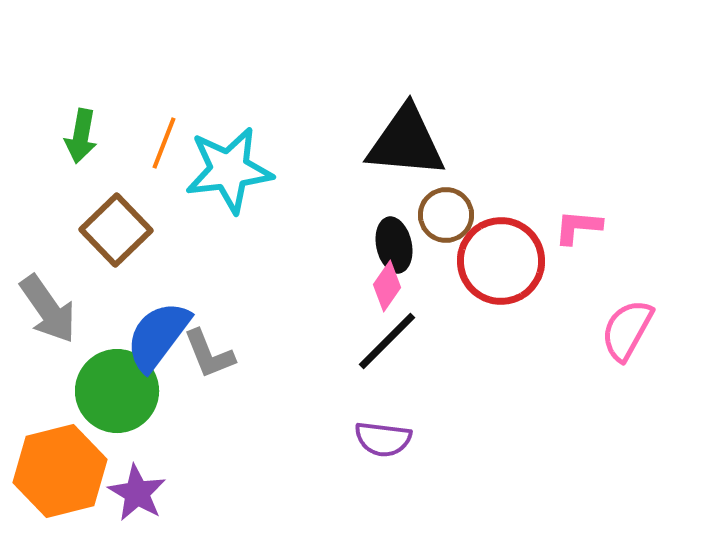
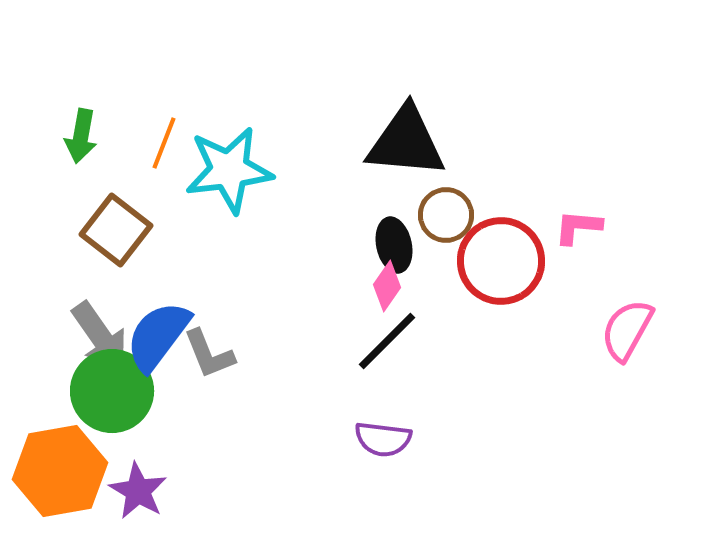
brown square: rotated 8 degrees counterclockwise
gray arrow: moved 52 px right, 27 px down
green circle: moved 5 px left
orange hexagon: rotated 4 degrees clockwise
purple star: moved 1 px right, 2 px up
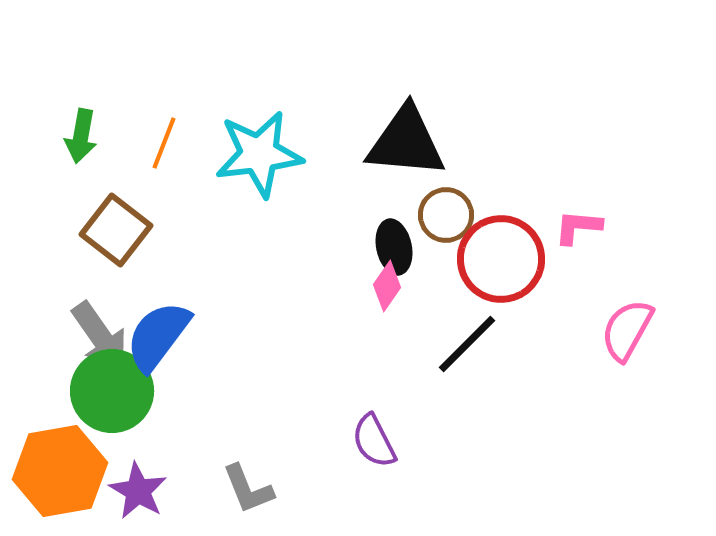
cyan star: moved 30 px right, 16 px up
black ellipse: moved 2 px down
red circle: moved 2 px up
black line: moved 80 px right, 3 px down
gray L-shape: moved 39 px right, 135 px down
purple semicircle: moved 9 px left, 2 px down; rotated 56 degrees clockwise
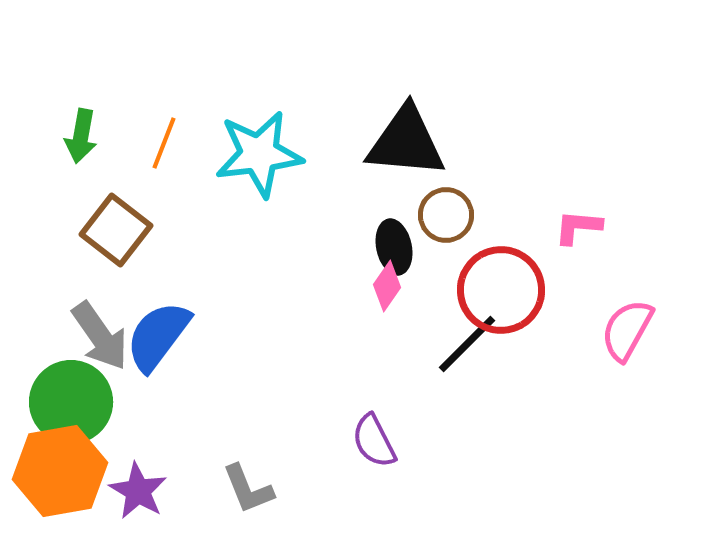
red circle: moved 31 px down
green circle: moved 41 px left, 11 px down
